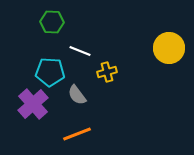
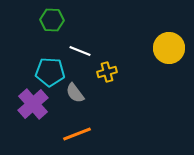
green hexagon: moved 2 px up
gray semicircle: moved 2 px left, 2 px up
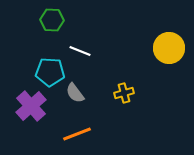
yellow cross: moved 17 px right, 21 px down
purple cross: moved 2 px left, 2 px down
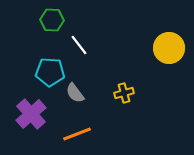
white line: moved 1 px left, 6 px up; rotated 30 degrees clockwise
purple cross: moved 8 px down
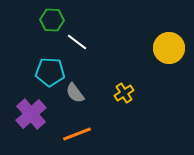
white line: moved 2 px left, 3 px up; rotated 15 degrees counterclockwise
yellow cross: rotated 18 degrees counterclockwise
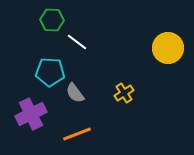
yellow circle: moved 1 px left
purple cross: rotated 16 degrees clockwise
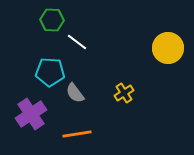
purple cross: rotated 8 degrees counterclockwise
orange line: rotated 12 degrees clockwise
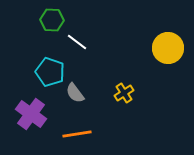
cyan pentagon: rotated 16 degrees clockwise
purple cross: rotated 20 degrees counterclockwise
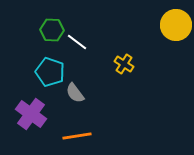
green hexagon: moved 10 px down
yellow circle: moved 8 px right, 23 px up
yellow cross: moved 29 px up; rotated 24 degrees counterclockwise
orange line: moved 2 px down
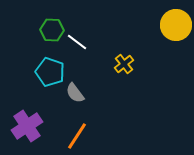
yellow cross: rotated 18 degrees clockwise
purple cross: moved 4 px left, 12 px down; rotated 20 degrees clockwise
orange line: rotated 48 degrees counterclockwise
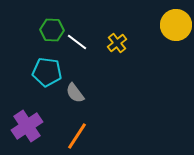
yellow cross: moved 7 px left, 21 px up
cyan pentagon: moved 3 px left; rotated 12 degrees counterclockwise
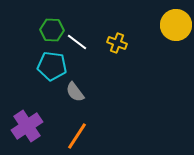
yellow cross: rotated 30 degrees counterclockwise
cyan pentagon: moved 5 px right, 6 px up
gray semicircle: moved 1 px up
